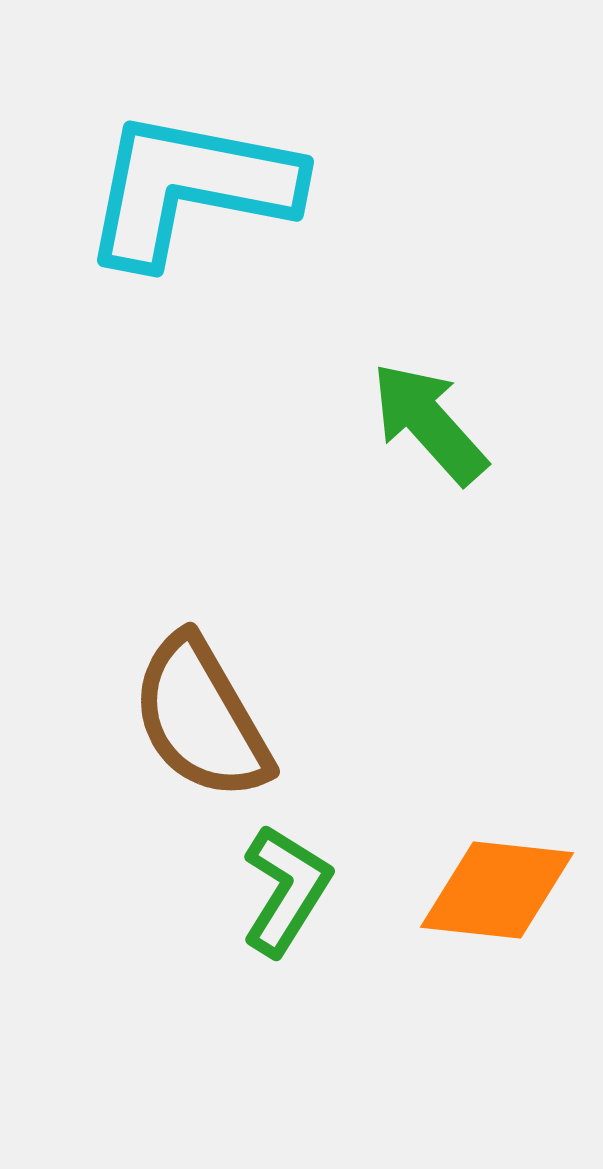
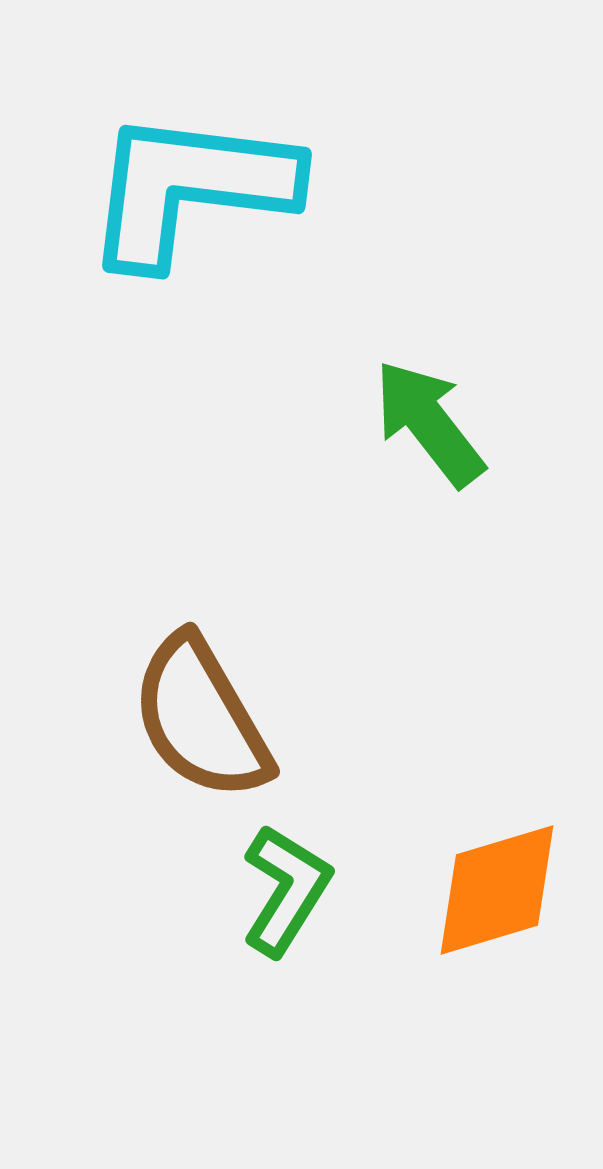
cyan L-shape: rotated 4 degrees counterclockwise
green arrow: rotated 4 degrees clockwise
orange diamond: rotated 23 degrees counterclockwise
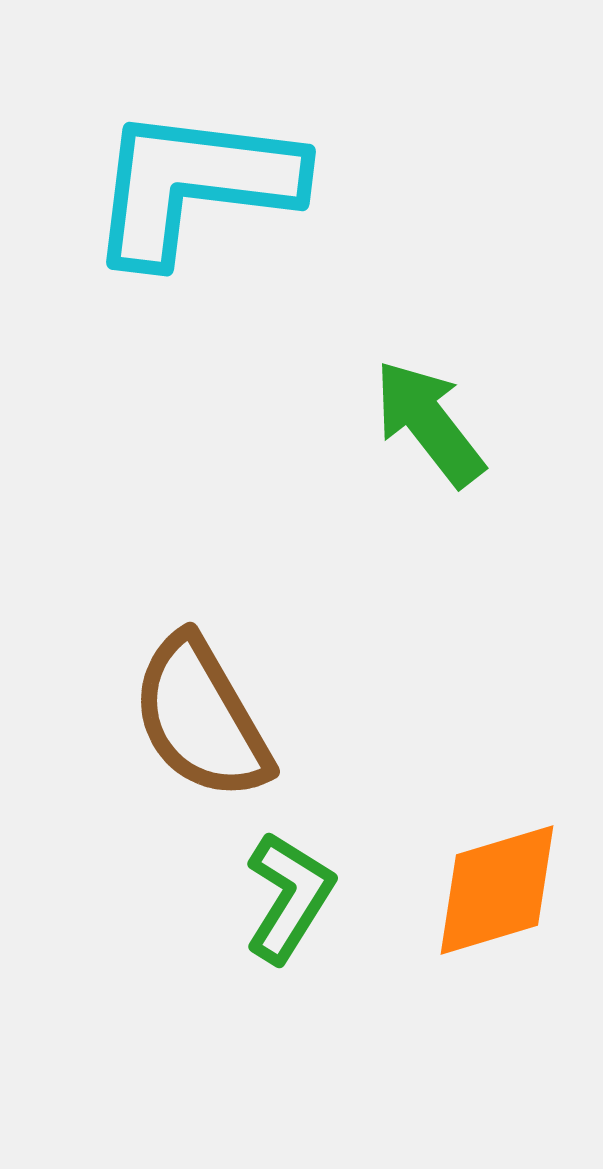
cyan L-shape: moved 4 px right, 3 px up
green L-shape: moved 3 px right, 7 px down
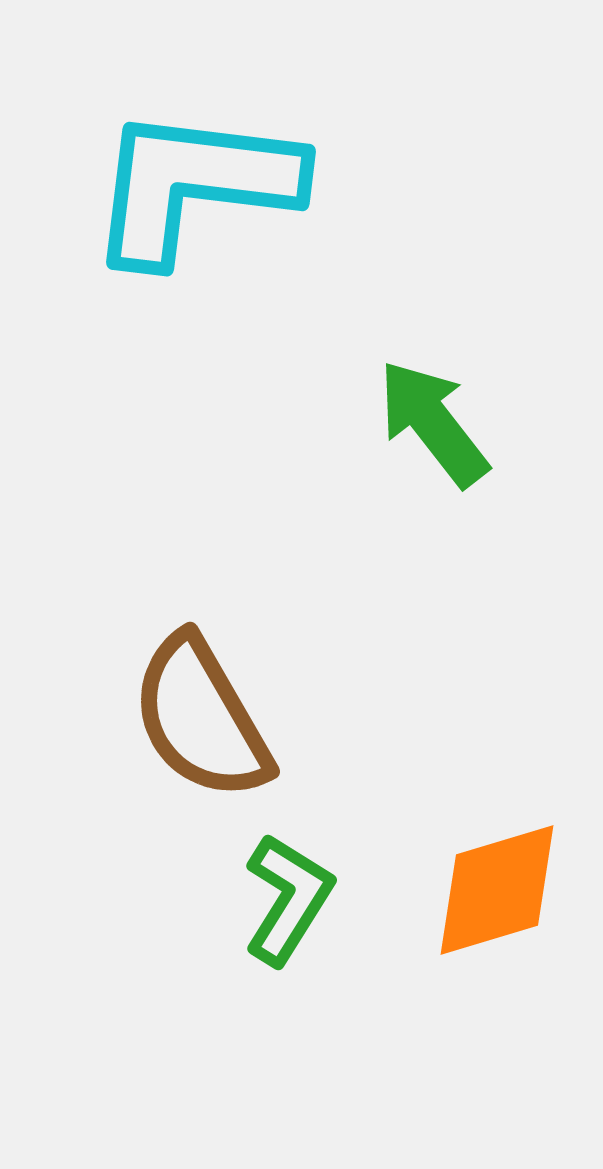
green arrow: moved 4 px right
green L-shape: moved 1 px left, 2 px down
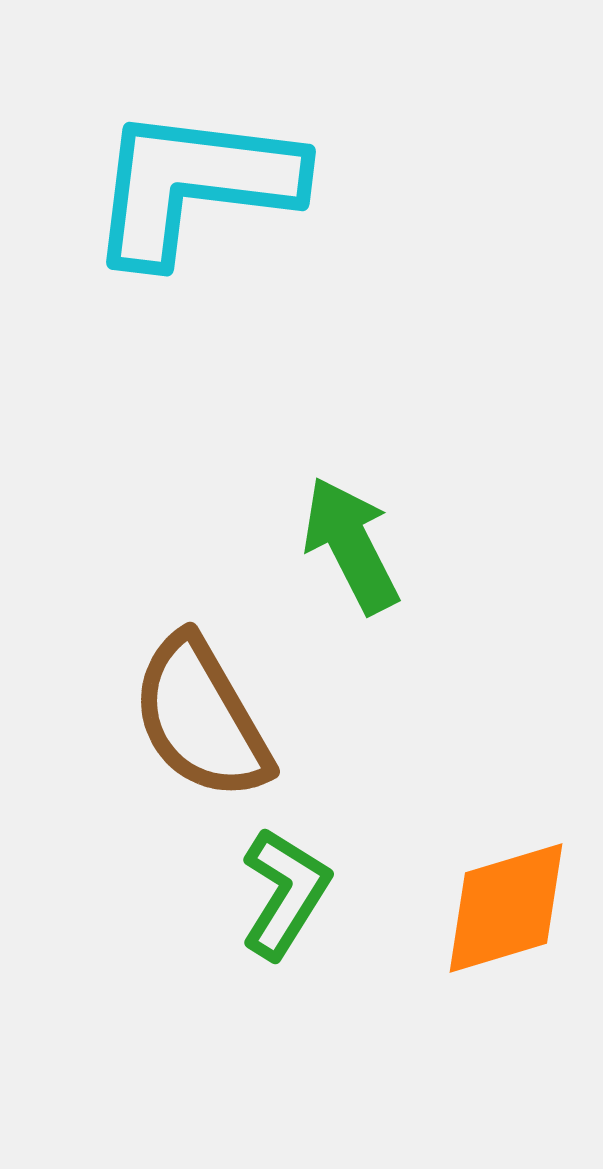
green arrow: moved 82 px left, 122 px down; rotated 11 degrees clockwise
orange diamond: moved 9 px right, 18 px down
green L-shape: moved 3 px left, 6 px up
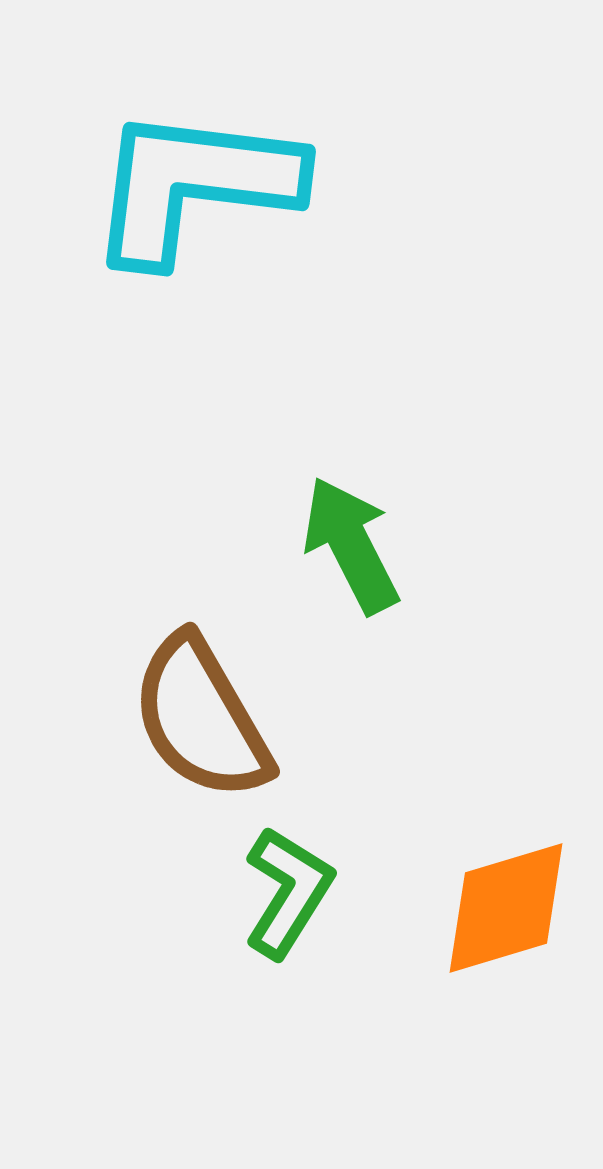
green L-shape: moved 3 px right, 1 px up
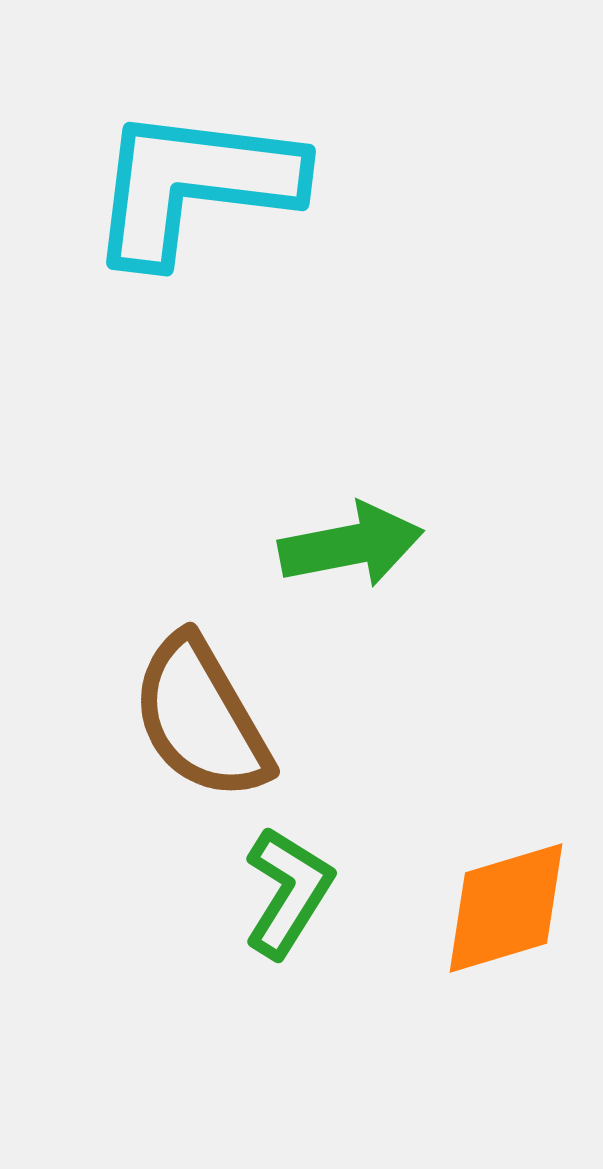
green arrow: rotated 106 degrees clockwise
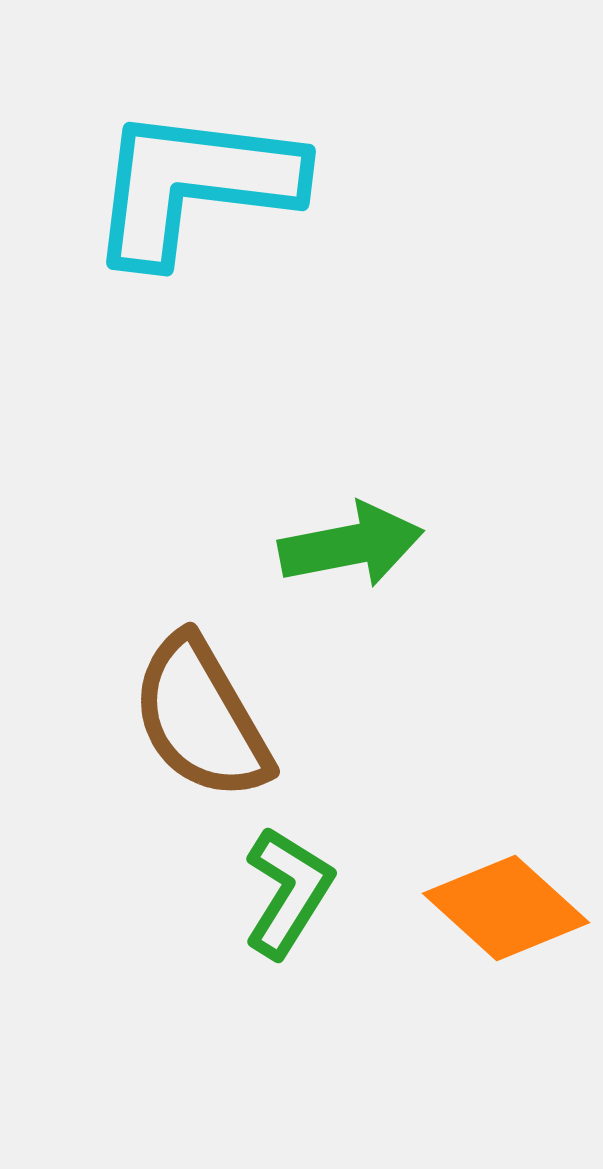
orange diamond: rotated 59 degrees clockwise
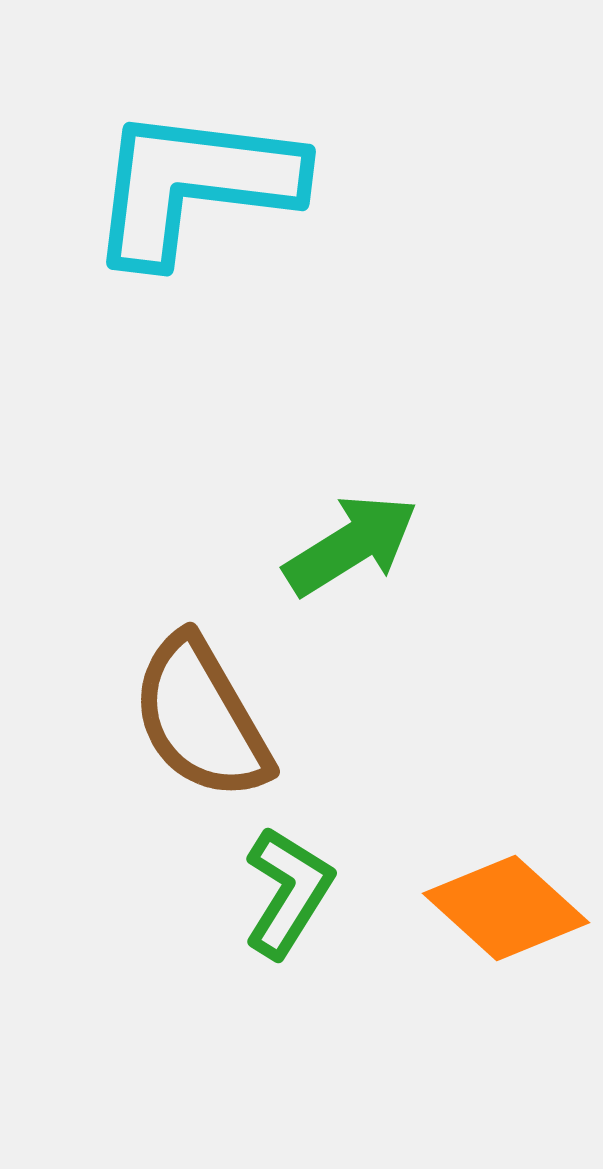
green arrow: rotated 21 degrees counterclockwise
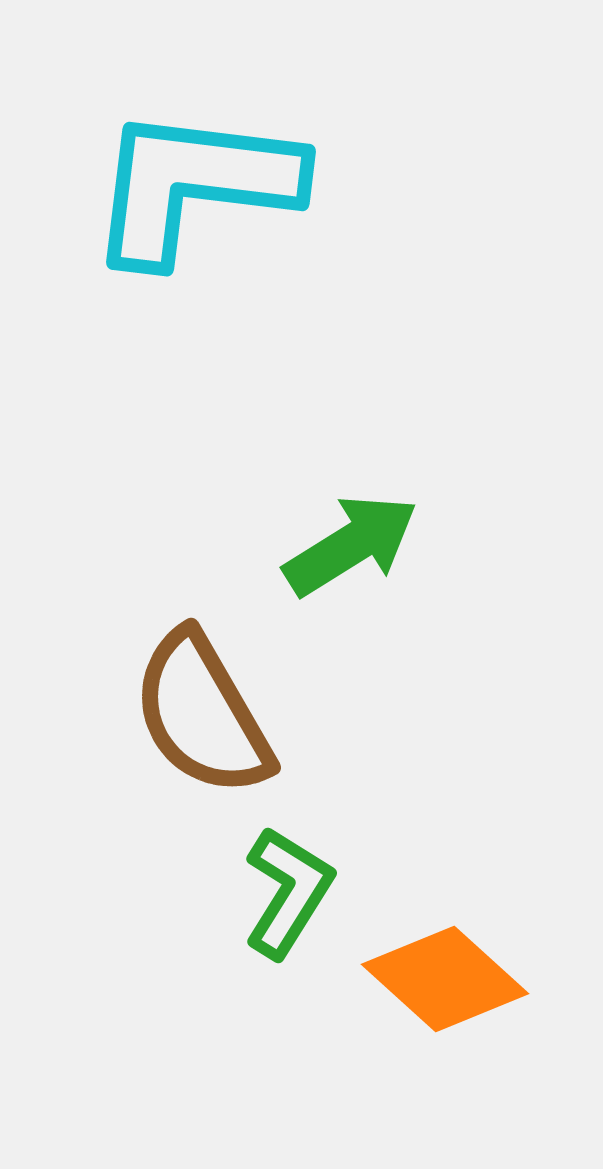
brown semicircle: moved 1 px right, 4 px up
orange diamond: moved 61 px left, 71 px down
